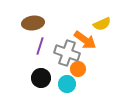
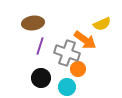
cyan circle: moved 3 px down
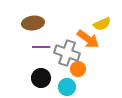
orange arrow: moved 3 px right, 1 px up
purple line: moved 1 px right, 1 px down; rotated 72 degrees clockwise
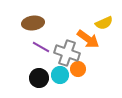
yellow semicircle: moved 2 px right, 1 px up
purple line: rotated 30 degrees clockwise
black circle: moved 2 px left
cyan circle: moved 7 px left, 12 px up
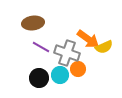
yellow semicircle: moved 24 px down
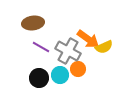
gray cross: moved 1 px right, 2 px up; rotated 10 degrees clockwise
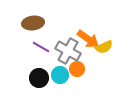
orange circle: moved 1 px left
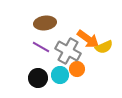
brown ellipse: moved 12 px right
black circle: moved 1 px left
